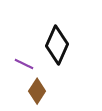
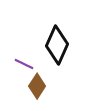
brown diamond: moved 5 px up
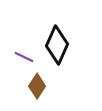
purple line: moved 7 px up
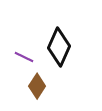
black diamond: moved 2 px right, 2 px down
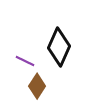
purple line: moved 1 px right, 4 px down
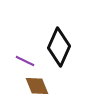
brown diamond: rotated 55 degrees counterclockwise
